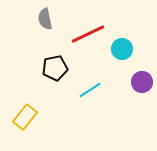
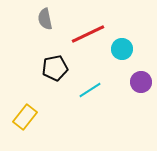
purple circle: moved 1 px left
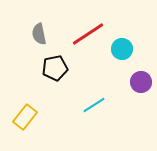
gray semicircle: moved 6 px left, 15 px down
red line: rotated 8 degrees counterclockwise
cyan line: moved 4 px right, 15 px down
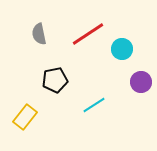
black pentagon: moved 12 px down
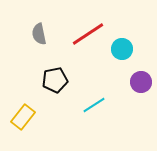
yellow rectangle: moved 2 px left
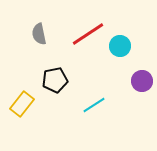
cyan circle: moved 2 px left, 3 px up
purple circle: moved 1 px right, 1 px up
yellow rectangle: moved 1 px left, 13 px up
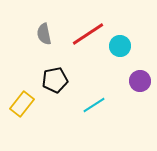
gray semicircle: moved 5 px right
purple circle: moved 2 px left
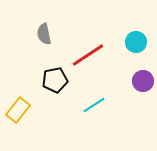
red line: moved 21 px down
cyan circle: moved 16 px right, 4 px up
purple circle: moved 3 px right
yellow rectangle: moved 4 px left, 6 px down
